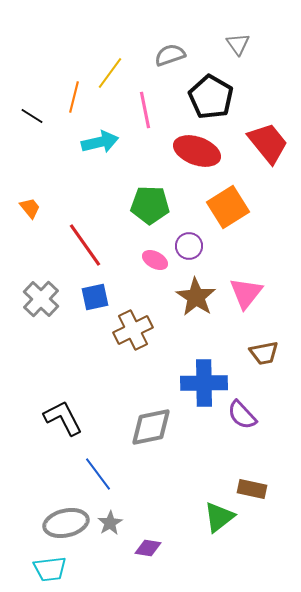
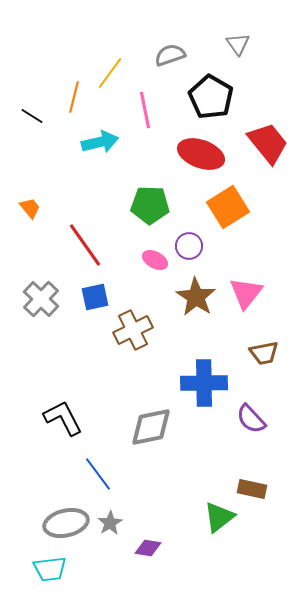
red ellipse: moved 4 px right, 3 px down
purple semicircle: moved 9 px right, 4 px down
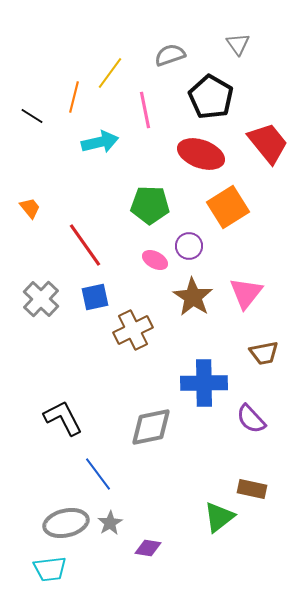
brown star: moved 3 px left
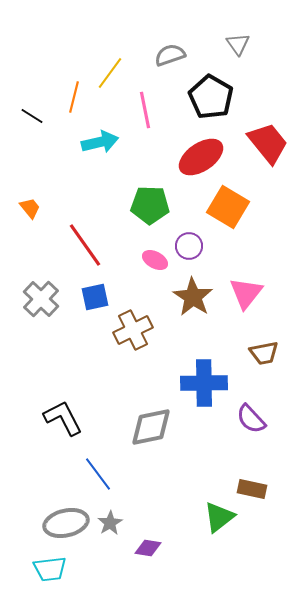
red ellipse: moved 3 px down; rotated 54 degrees counterclockwise
orange square: rotated 27 degrees counterclockwise
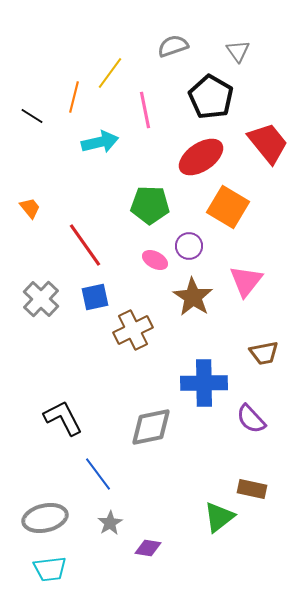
gray triangle: moved 7 px down
gray semicircle: moved 3 px right, 9 px up
pink triangle: moved 12 px up
gray ellipse: moved 21 px left, 5 px up
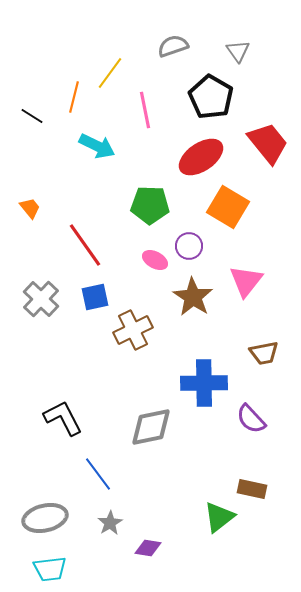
cyan arrow: moved 3 px left, 4 px down; rotated 39 degrees clockwise
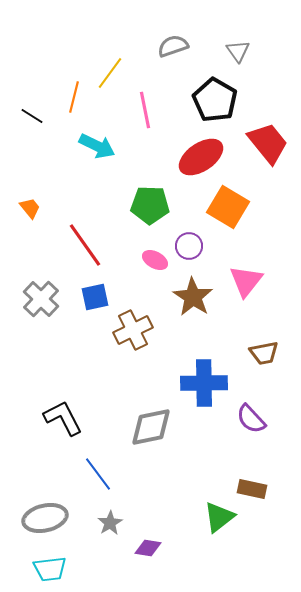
black pentagon: moved 4 px right, 3 px down
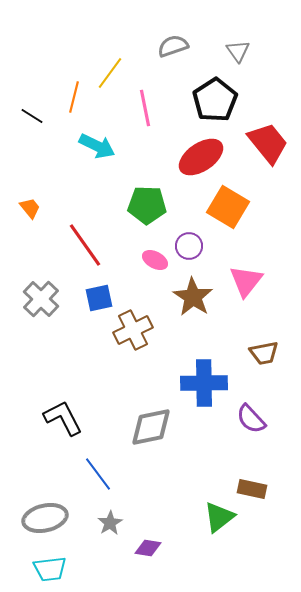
black pentagon: rotated 9 degrees clockwise
pink line: moved 2 px up
green pentagon: moved 3 px left
blue square: moved 4 px right, 1 px down
